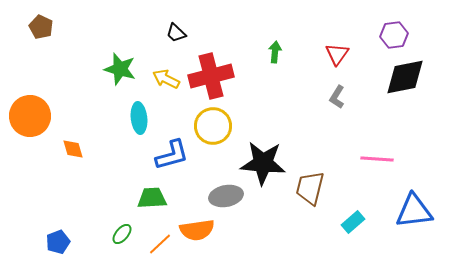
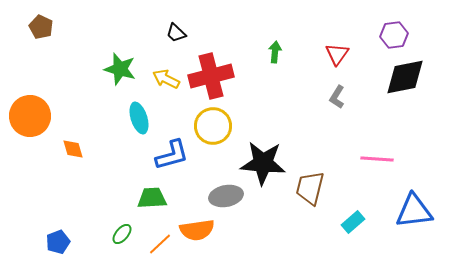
cyan ellipse: rotated 12 degrees counterclockwise
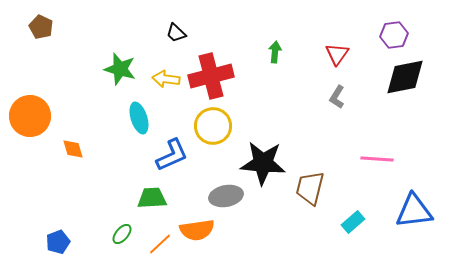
yellow arrow: rotated 20 degrees counterclockwise
blue L-shape: rotated 9 degrees counterclockwise
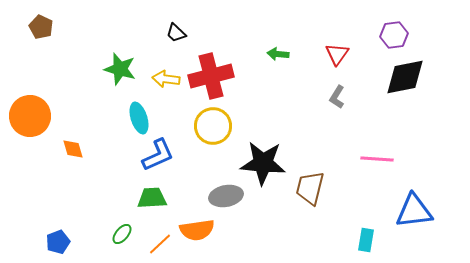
green arrow: moved 3 px right, 2 px down; rotated 90 degrees counterclockwise
blue L-shape: moved 14 px left
cyan rectangle: moved 13 px right, 18 px down; rotated 40 degrees counterclockwise
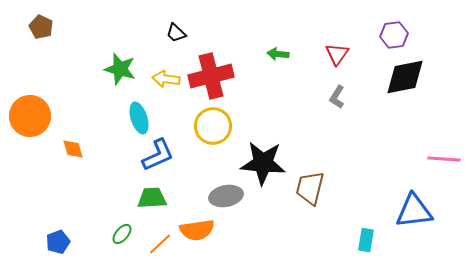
pink line: moved 67 px right
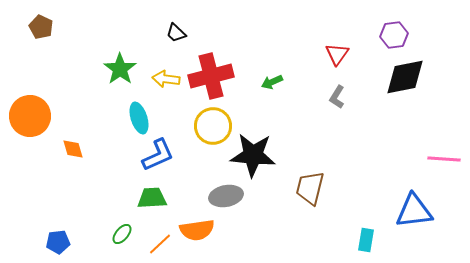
green arrow: moved 6 px left, 28 px down; rotated 30 degrees counterclockwise
green star: rotated 20 degrees clockwise
black star: moved 10 px left, 8 px up
blue pentagon: rotated 15 degrees clockwise
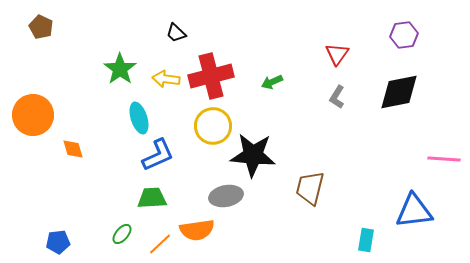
purple hexagon: moved 10 px right
black diamond: moved 6 px left, 15 px down
orange circle: moved 3 px right, 1 px up
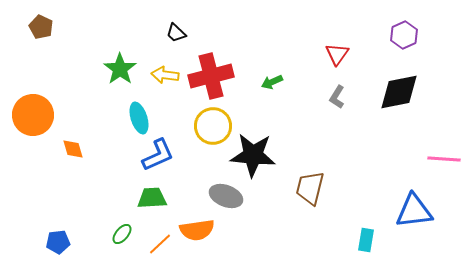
purple hexagon: rotated 16 degrees counterclockwise
yellow arrow: moved 1 px left, 4 px up
gray ellipse: rotated 32 degrees clockwise
